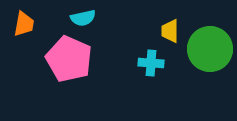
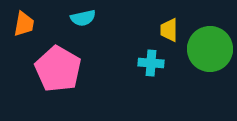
yellow trapezoid: moved 1 px left, 1 px up
pink pentagon: moved 11 px left, 10 px down; rotated 6 degrees clockwise
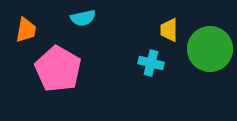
orange trapezoid: moved 2 px right, 6 px down
cyan cross: rotated 10 degrees clockwise
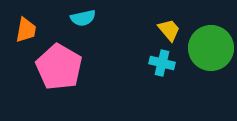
yellow trapezoid: rotated 140 degrees clockwise
green circle: moved 1 px right, 1 px up
cyan cross: moved 11 px right
pink pentagon: moved 1 px right, 2 px up
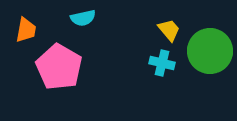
green circle: moved 1 px left, 3 px down
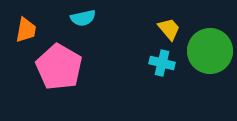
yellow trapezoid: moved 1 px up
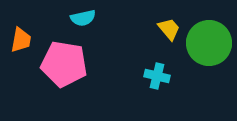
orange trapezoid: moved 5 px left, 10 px down
green circle: moved 1 px left, 8 px up
cyan cross: moved 5 px left, 13 px down
pink pentagon: moved 5 px right, 3 px up; rotated 21 degrees counterclockwise
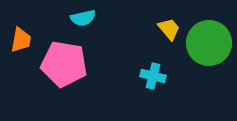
cyan cross: moved 4 px left
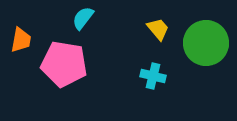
cyan semicircle: rotated 140 degrees clockwise
yellow trapezoid: moved 11 px left
green circle: moved 3 px left
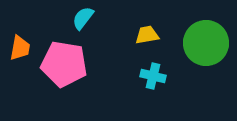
yellow trapezoid: moved 11 px left, 6 px down; rotated 60 degrees counterclockwise
orange trapezoid: moved 1 px left, 8 px down
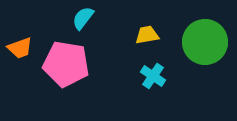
green circle: moved 1 px left, 1 px up
orange trapezoid: rotated 60 degrees clockwise
pink pentagon: moved 2 px right
cyan cross: rotated 20 degrees clockwise
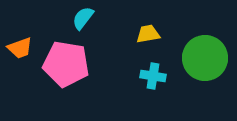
yellow trapezoid: moved 1 px right, 1 px up
green circle: moved 16 px down
cyan cross: rotated 25 degrees counterclockwise
